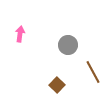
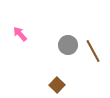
pink arrow: rotated 49 degrees counterclockwise
brown line: moved 21 px up
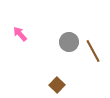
gray circle: moved 1 px right, 3 px up
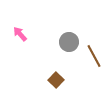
brown line: moved 1 px right, 5 px down
brown square: moved 1 px left, 5 px up
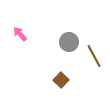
brown square: moved 5 px right
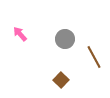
gray circle: moved 4 px left, 3 px up
brown line: moved 1 px down
